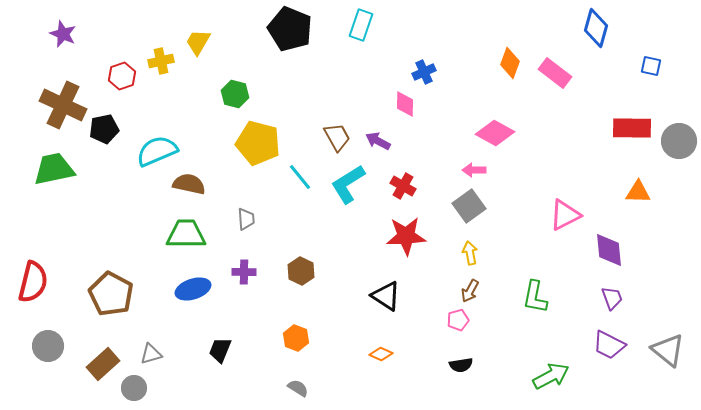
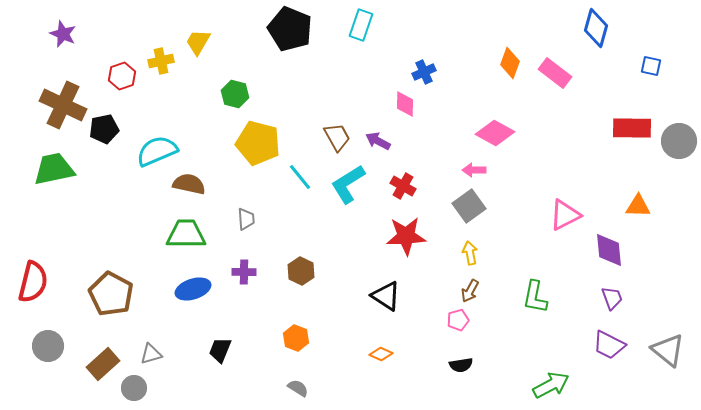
orange triangle at (638, 192): moved 14 px down
green arrow at (551, 376): moved 9 px down
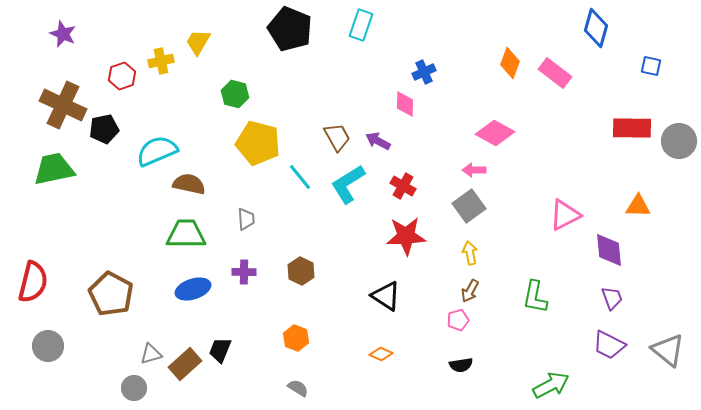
brown rectangle at (103, 364): moved 82 px right
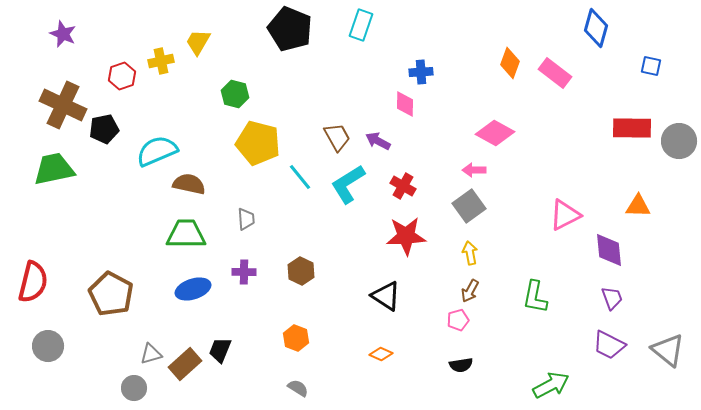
blue cross at (424, 72): moved 3 px left; rotated 20 degrees clockwise
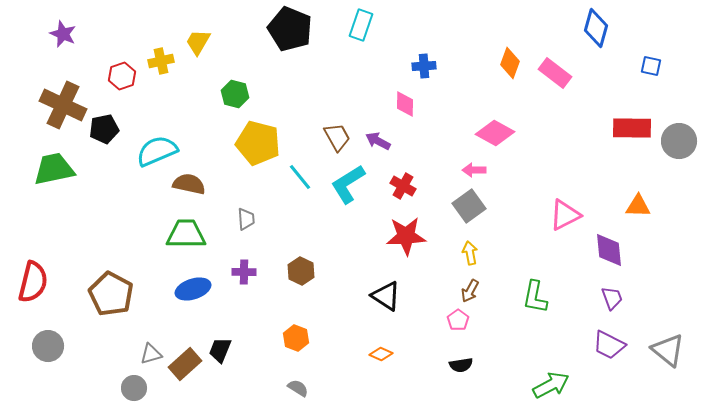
blue cross at (421, 72): moved 3 px right, 6 px up
pink pentagon at (458, 320): rotated 20 degrees counterclockwise
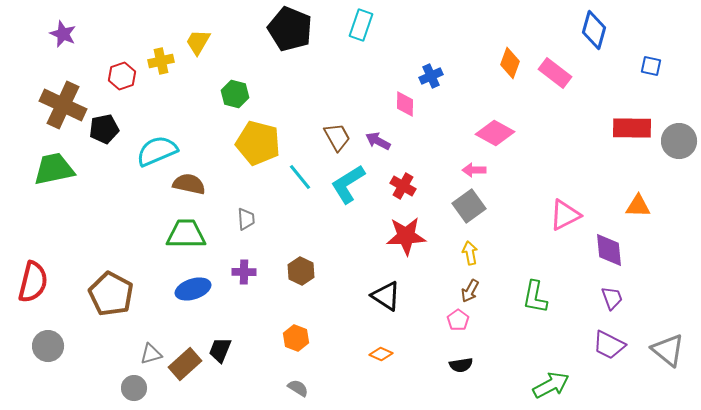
blue diamond at (596, 28): moved 2 px left, 2 px down
blue cross at (424, 66): moved 7 px right, 10 px down; rotated 20 degrees counterclockwise
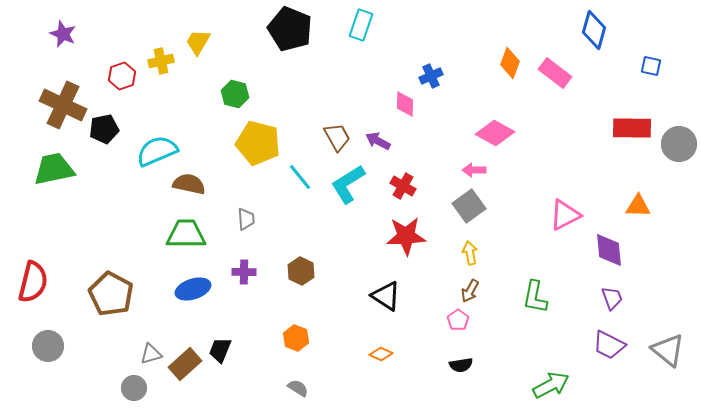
gray circle at (679, 141): moved 3 px down
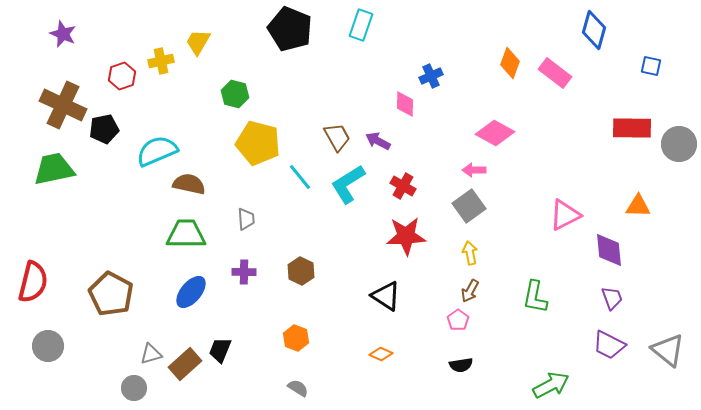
blue ellipse at (193, 289): moved 2 px left, 3 px down; rotated 32 degrees counterclockwise
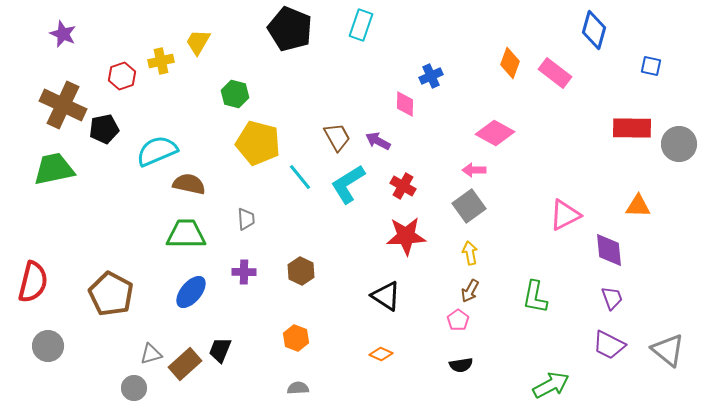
gray semicircle at (298, 388): rotated 35 degrees counterclockwise
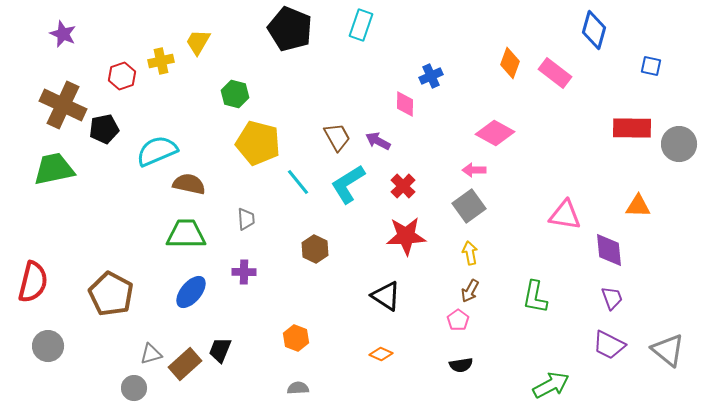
cyan line at (300, 177): moved 2 px left, 5 px down
red cross at (403, 186): rotated 15 degrees clockwise
pink triangle at (565, 215): rotated 36 degrees clockwise
brown hexagon at (301, 271): moved 14 px right, 22 px up
